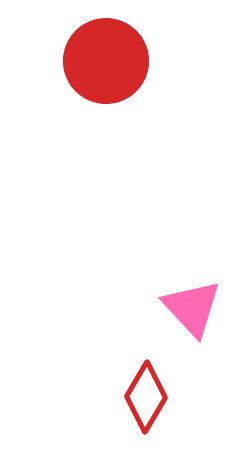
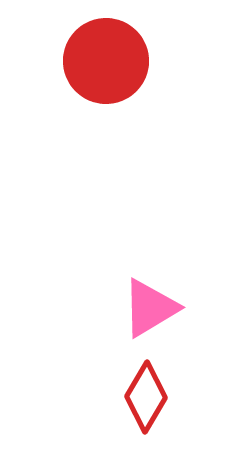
pink triangle: moved 42 px left; rotated 42 degrees clockwise
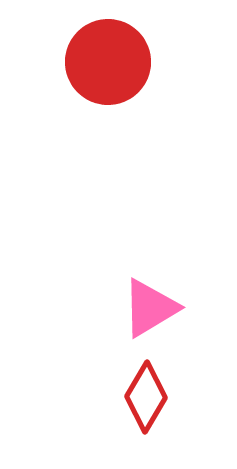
red circle: moved 2 px right, 1 px down
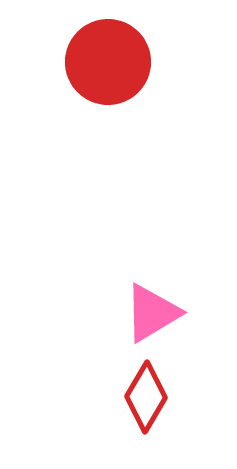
pink triangle: moved 2 px right, 5 px down
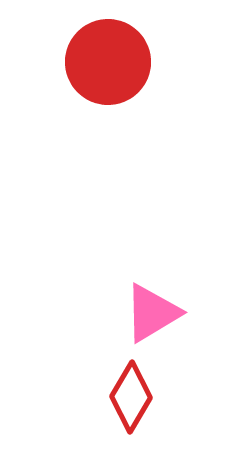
red diamond: moved 15 px left
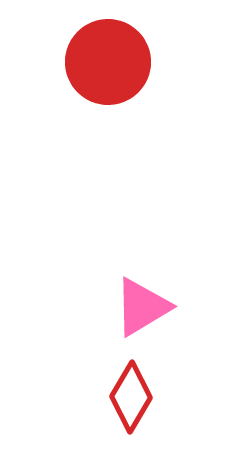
pink triangle: moved 10 px left, 6 px up
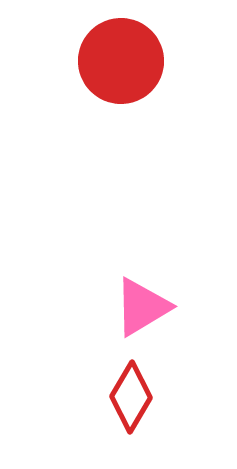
red circle: moved 13 px right, 1 px up
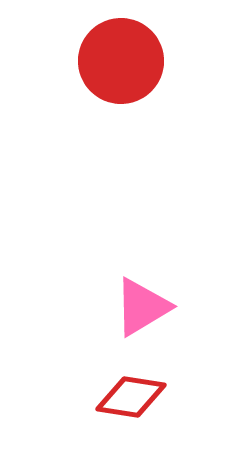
red diamond: rotated 68 degrees clockwise
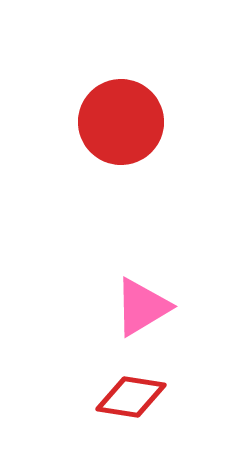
red circle: moved 61 px down
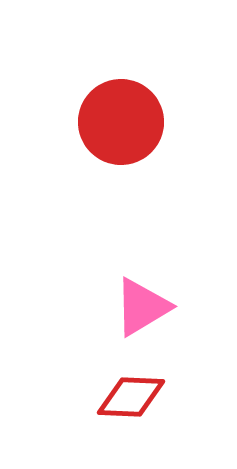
red diamond: rotated 6 degrees counterclockwise
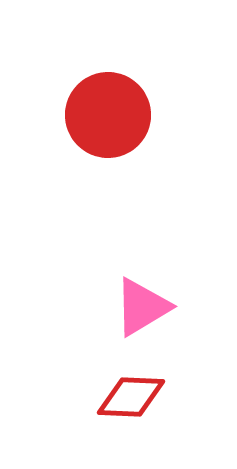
red circle: moved 13 px left, 7 px up
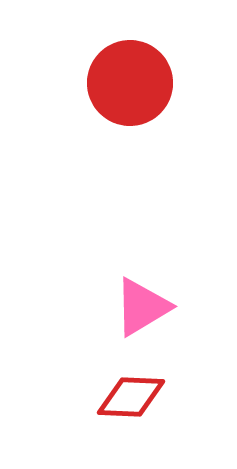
red circle: moved 22 px right, 32 px up
